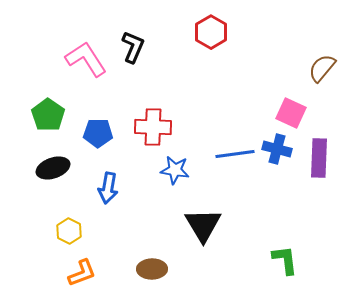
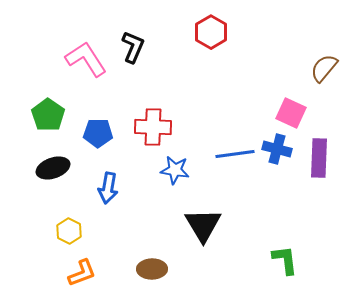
brown semicircle: moved 2 px right
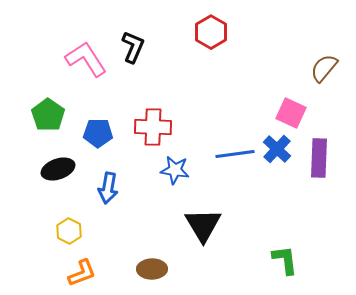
blue cross: rotated 28 degrees clockwise
black ellipse: moved 5 px right, 1 px down
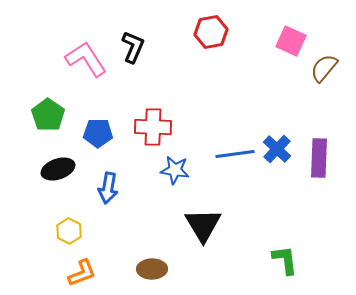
red hexagon: rotated 20 degrees clockwise
pink square: moved 72 px up
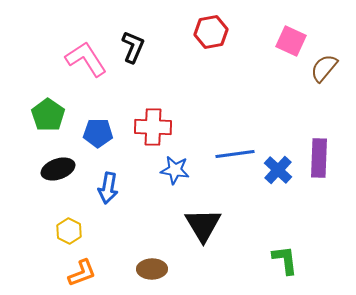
blue cross: moved 1 px right, 21 px down
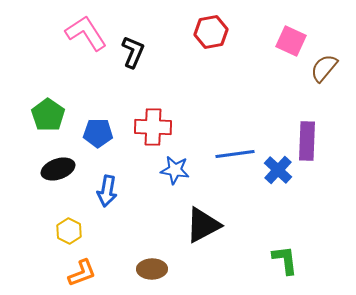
black L-shape: moved 5 px down
pink L-shape: moved 26 px up
purple rectangle: moved 12 px left, 17 px up
blue arrow: moved 1 px left, 3 px down
black triangle: rotated 33 degrees clockwise
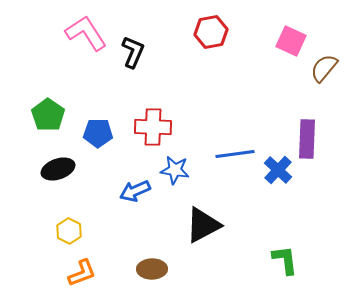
purple rectangle: moved 2 px up
blue arrow: moved 28 px right; rotated 56 degrees clockwise
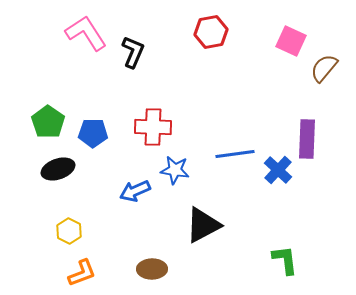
green pentagon: moved 7 px down
blue pentagon: moved 5 px left
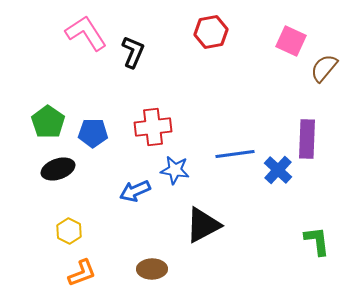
red cross: rotated 9 degrees counterclockwise
green L-shape: moved 32 px right, 19 px up
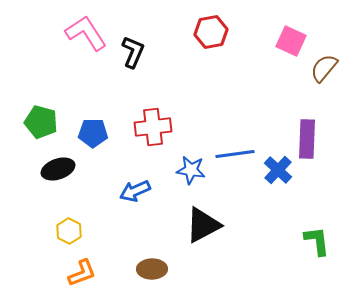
green pentagon: moved 7 px left; rotated 20 degrees counterclockwise
blue star: moved 16 px right
